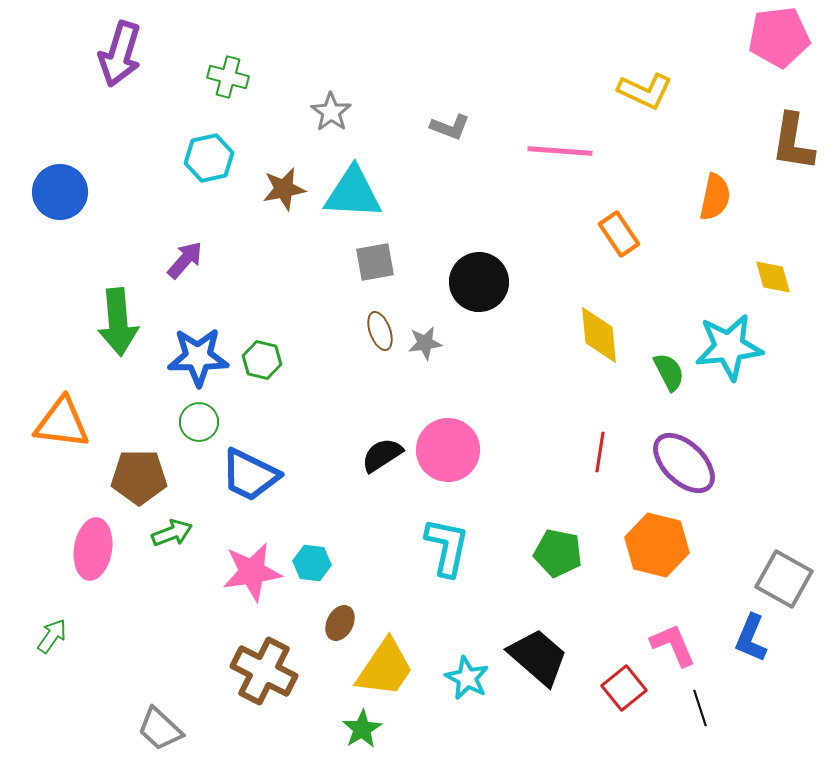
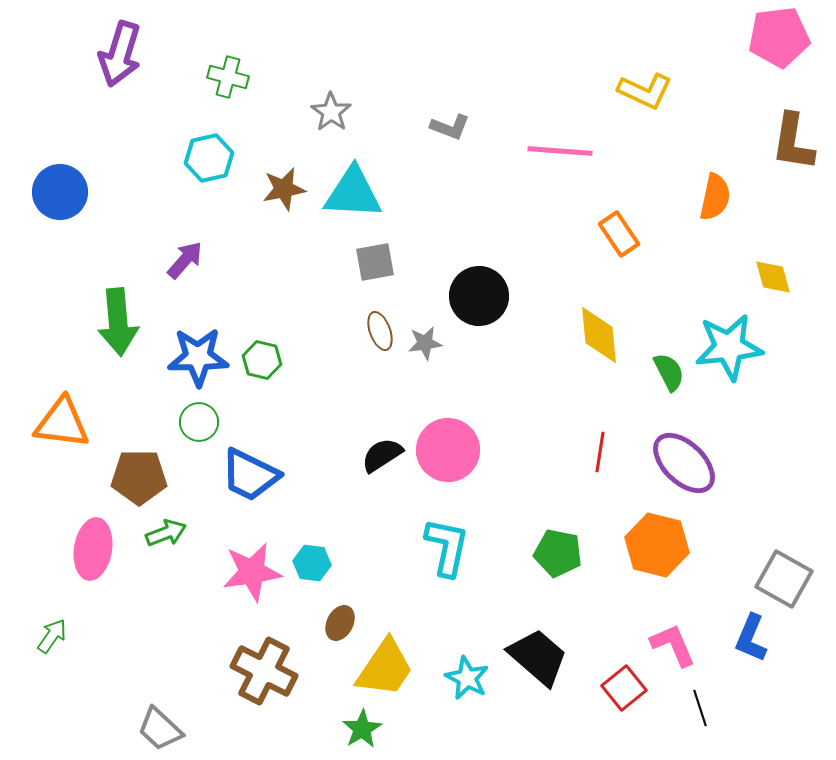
black circle at (479, 282): moved 14 px down
green arrow at (172, 533): moved 6 px left
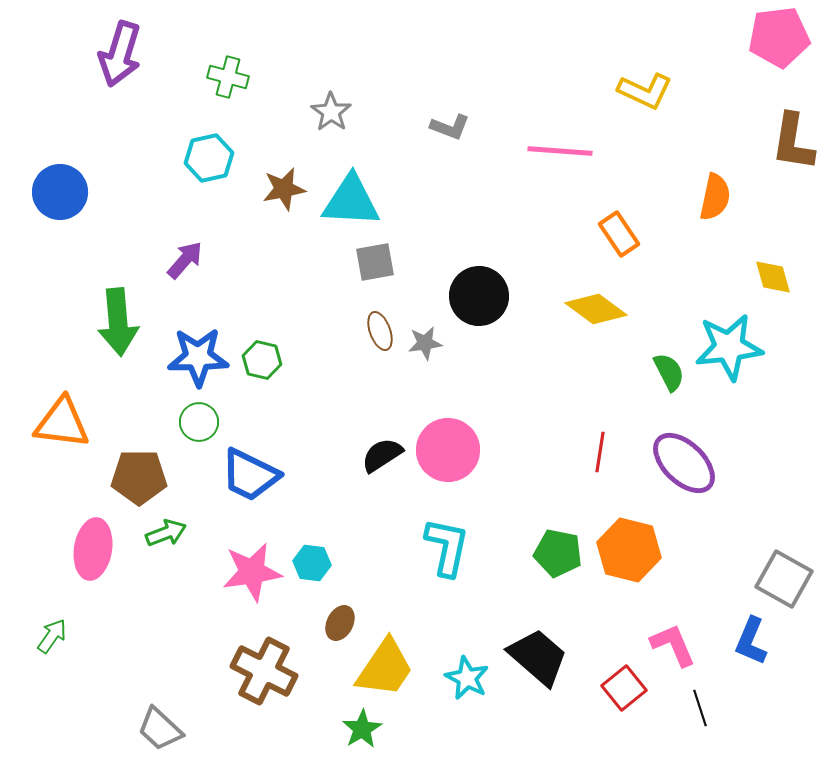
cyan triangle at (353, 193): moved 2 px left, 8 px down
yellow diamond at (599, 335): moved 3 px left, 26 px up; rotated 48 degrees counterclockwise
orange hexagon at (657, 545): moved 28 px left, 5 px down
blue L-shape at (751, 638): moved 3 px down
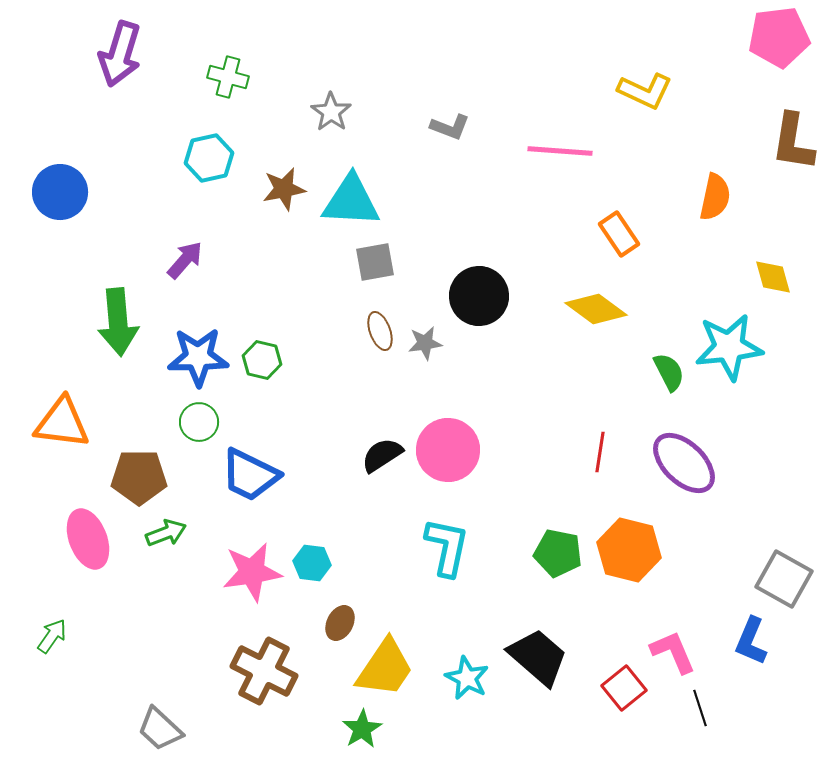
pink ellipse at (93, 549): moved 5 px left, 10 px up; rotated 30 degrees counterclockwise
pink L-shape at (673, 645): moved 7 px down
